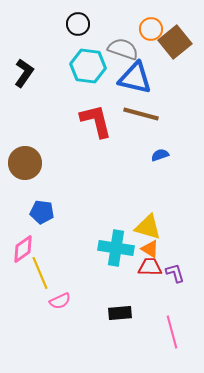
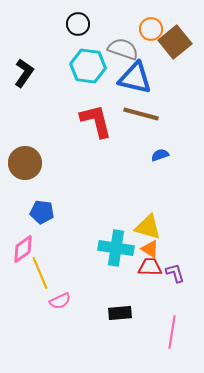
pink line: rotated 24 degrees clockwise
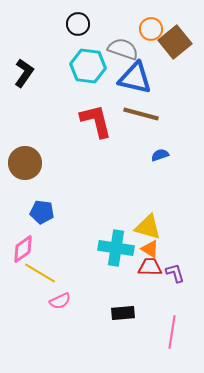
yellow line: rotated 36 degrees counterclockwise
black rectangle: moved 3 px right
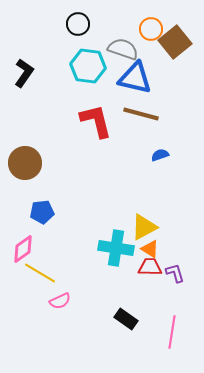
blue pentagon: rotated 15 degrees counterclockwise
yellow triangle: moved 4 px left; rotated 44 degrees counterclockwise
black rectangle: moved 3 px right, 6 px down; rotated 40 degrees clockwise
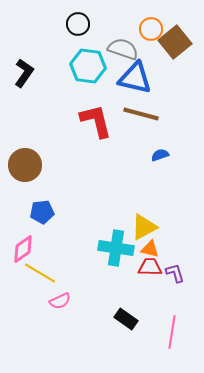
brown circle: moved 2 px down
orange triangle: rotated 18 degrees counterclockwise
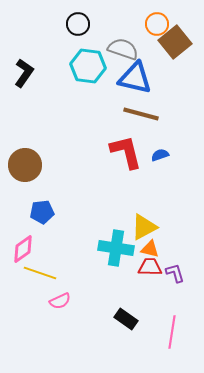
orange circle: moved 6 px right, 5 px up
red L-shape: moved 30 px right, 31 px down
yellow line: rotated 12 degrees counterclockwise
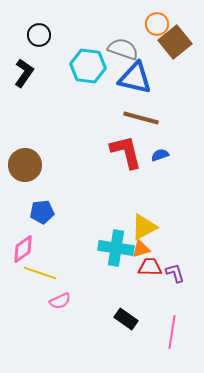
black circle: moved 39 px left, 11 px down
brown line: moved 4 px down
orange triangle: moved 9 px left; rotated 30 degrees counterclockwise
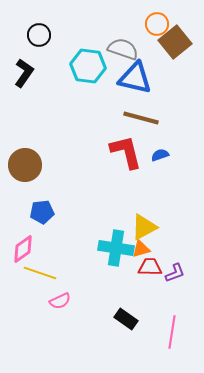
purple L-shape: rotated 85 degrees clockwise
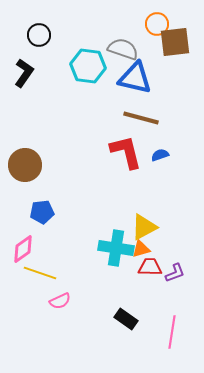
brown square: rotated 32 degrees clockwise
